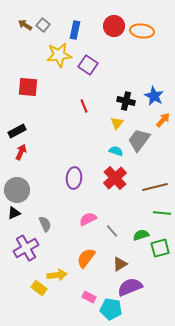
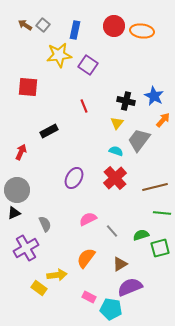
black rectangle: moved 32 px right
purple ellipse: rotated 25 degrees clockwise
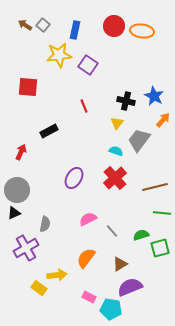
gray semicircle: rotated 35 degrees clockwise
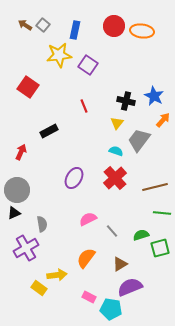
red square: rotated 30 degrees clockwise
gray semicircle: moved 3 px left; rotated 21 degrees counterclockwise
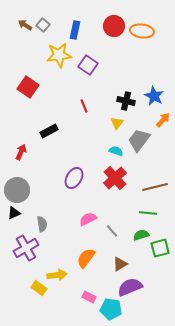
green line: moved 14 px left
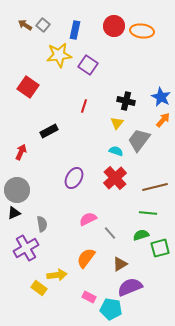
blue star: moved 7 px right, 1 px down
red line: rotated 40 degrees clockwise
gray line: moved 2 px left, 2 px down
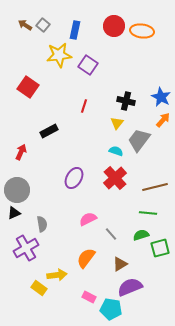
gray line: moved 1 px right, 1 px down
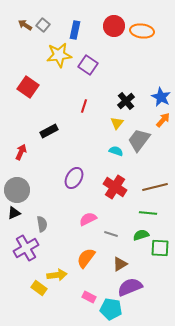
black cross: rotated 36 degrees clockwise
red cross: moved 9 px down; rotated 15 degrees counterclockwise
gray line: rotated 32 degrees counterclockwise
green square: rotated 18 degrees clockwise
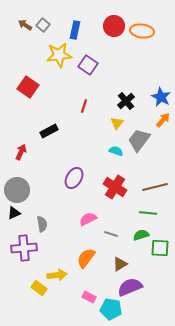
purple cross: moved 2 px left; rotated 25 degrees clockwise
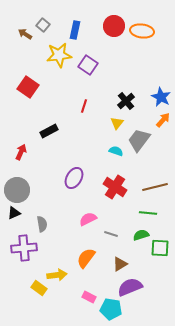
brown arrow: moved 9 px down
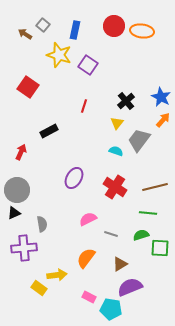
yellow star: rotated 25 degrees clockwise
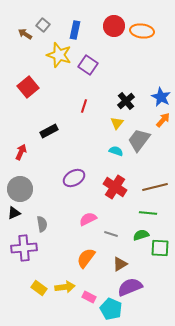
red square: rotated 15 degrees clockwise
purple ellipse: rotated 30 degrees clockwise
gray circle: moved 3 px right, 1 px up
yellow arrow: moved 8 px right, 12 px down
cyan pentagon: rotated 15 degrees clockwise
